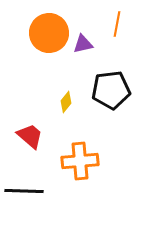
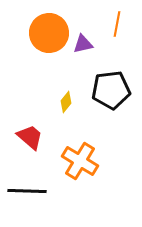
red trapezoid: moved 1 px down
orange cross: rotated 36 degrees clockwise
black line: moved 3 px right
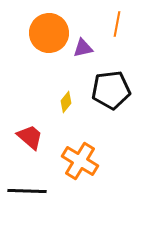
purple triangle: moved 4 px down
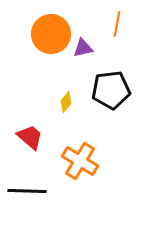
orange circle: moved 2 px right, 1 px down
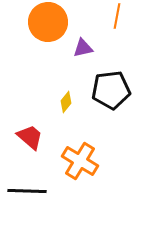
orange line: moved 8 px up
orange circle: moved 3 px left, 12 px up
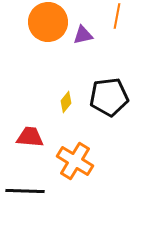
purple triangle: moved 13 px up
black pentagon: moved 2 px left, 7 px down
red trapezoid: rotated 36 degrees counterclockwise
orange cross: moved 5 px left
black line: moved 2 px left
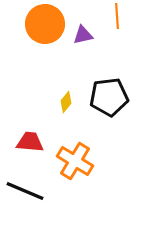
orange line: rotated 15 degrees counterclockwise
orange circle: moved 3 px left, 2 px down
red trapezoid: moved 5 px down
black line: rotated 21 degrees clockwise
